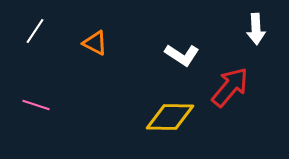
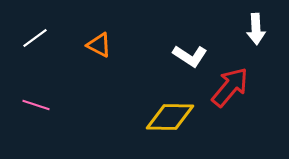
white line: moved 7 px down; rotated 20 degrees clockwise
orange triangle: moved 4 px right, 2 px down
white L-shape: moved 8 px right, 1 px down
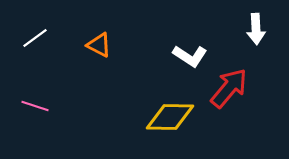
red arrow: moved 1 px left, 1 px down
pink line: moved 1 px left, 1 px down
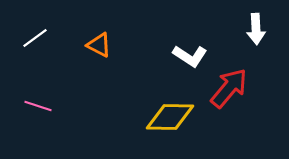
pink line: moved 3 px right
